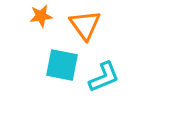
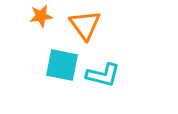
cyan L-shape: moved 1 px left, 2 px up; rotated 36 degrees clockwise
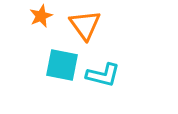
orange star: rotated 15 degrees counterclockwise
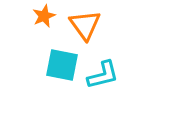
orange star: moved 3 px right
cyan L-shape: rotated 28 degrees counterclockwise
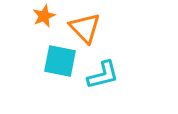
orange triangle: moved 3 px down; rotated 8 degrees counterclockwise
cyan square: moved 2 px left, 4 px up
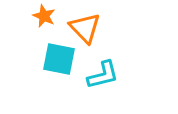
orange star: rotated 25 degrees counterclockwise
cyan square: moved 1 px left, 2 px up
